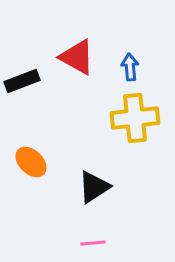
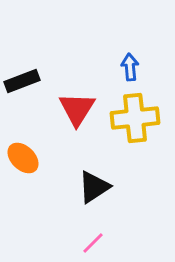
red triangle: moved 52 px down; rotated 33 degrees clockwise
orange ellipse: moved 8 px left, 4 px up
pink line: rotated 40 degrees counterclockwise
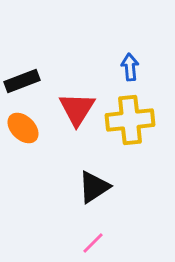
yellow cross: moved 5 px left, 2 px down
orange ellipse: moved 30 px up
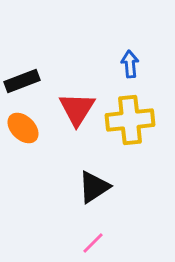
blue arrow: moved 3 px up
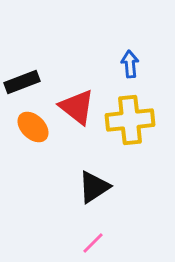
black rectangle: moved 1 px down
red triangle: moved 2 px up; rotated 24 degrees counterclockwise
orange ellipse: moved 10 px right, 1 px up
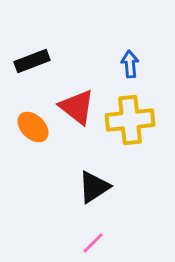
black rectangle: moved 10 px right, 21 px up
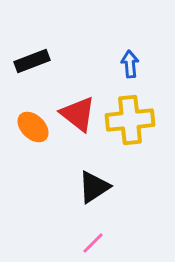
red triangle: moved 1 px right, 7 px down
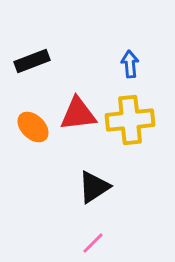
red triangle: rotated 45 degrees counterclockwise
